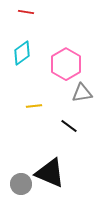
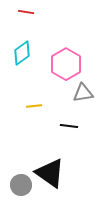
gray triangle: moved 1 px right
black line: rotated 30 degrees counterclockwise
black triangle: rotated 12 degrees clockwise
gray circle: moved 1 px down
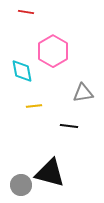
cyan diamond: moved 18 px down; rotated 65 degrees counterclockwise
pink hexagon: moved 13 px left, 13 px up
black triangle: rotated 20 degrees counterclockwise
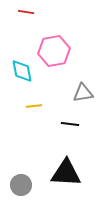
pink hexagon: moved 1 px right; rotated 20 degrees clockwise
black line: moved 1 px right, 2 px up
black triangle: moved 16 px right; rotated 12 degrees counterclockwise
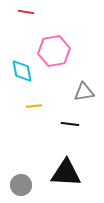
gray triangle: moved 1 px right, 1 px up
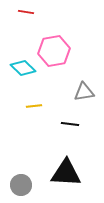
cyan diamond: moved 1 px right, 3 px up; rotated 35 degrees counterclockwise
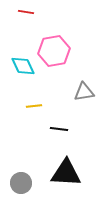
cyan diamond: moved 2 px up; rotated 20 degrees clockwise
black line: moved 11 px left, 5 px down
gray circle: moved 2 px up
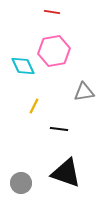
red line: moved 26 px right
yellow line: rotated 56 degrees counterclockwise
black triangle: rotated 16 degrees clockwise
